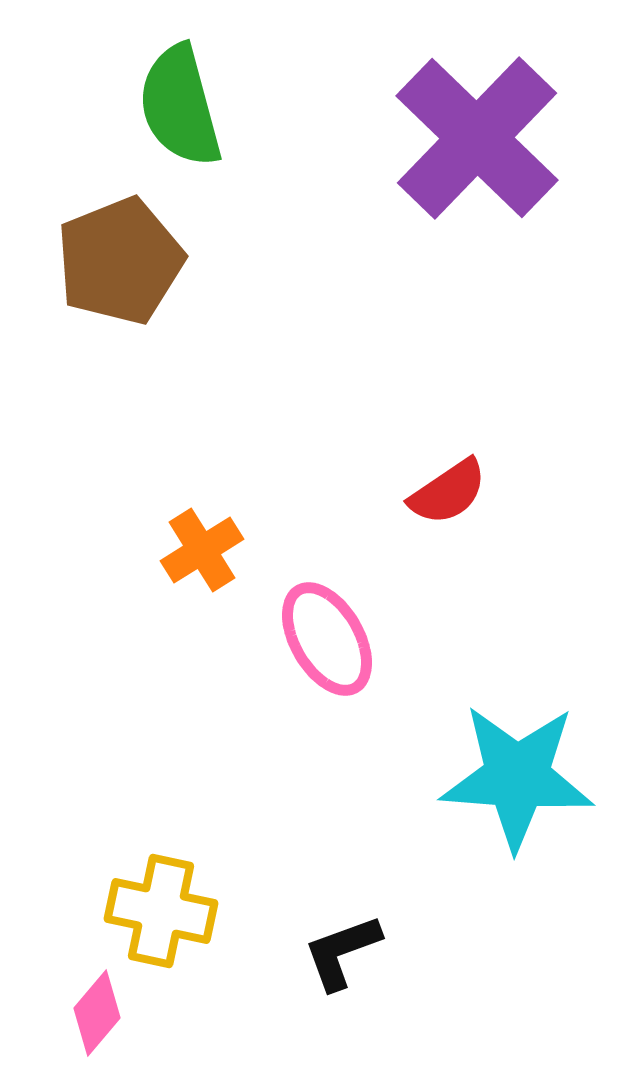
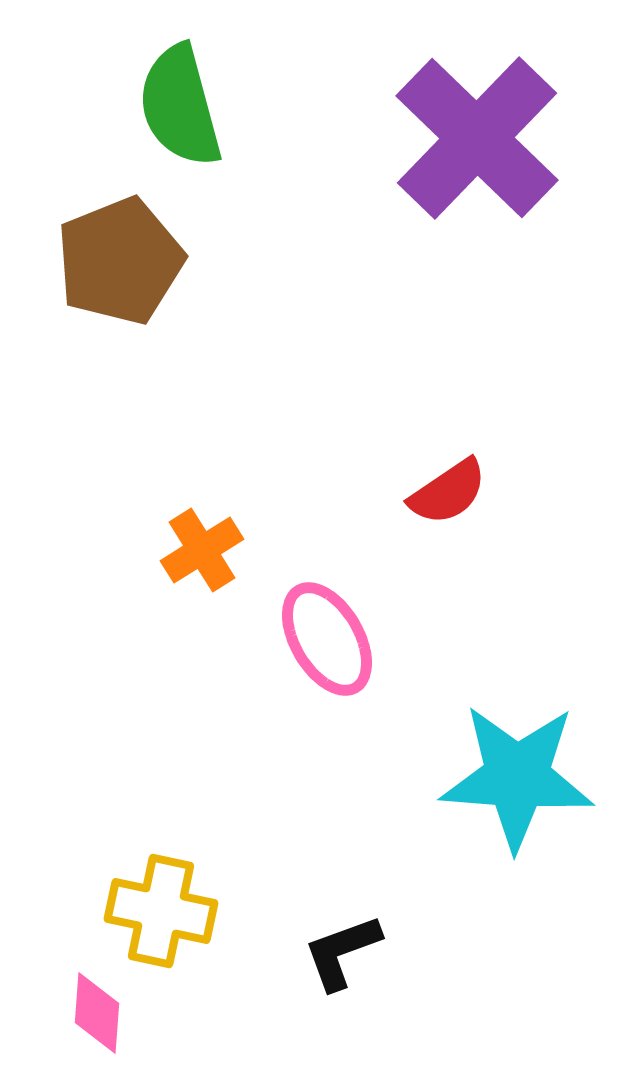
pink diamond: rotated 36 degrees counterclockwise
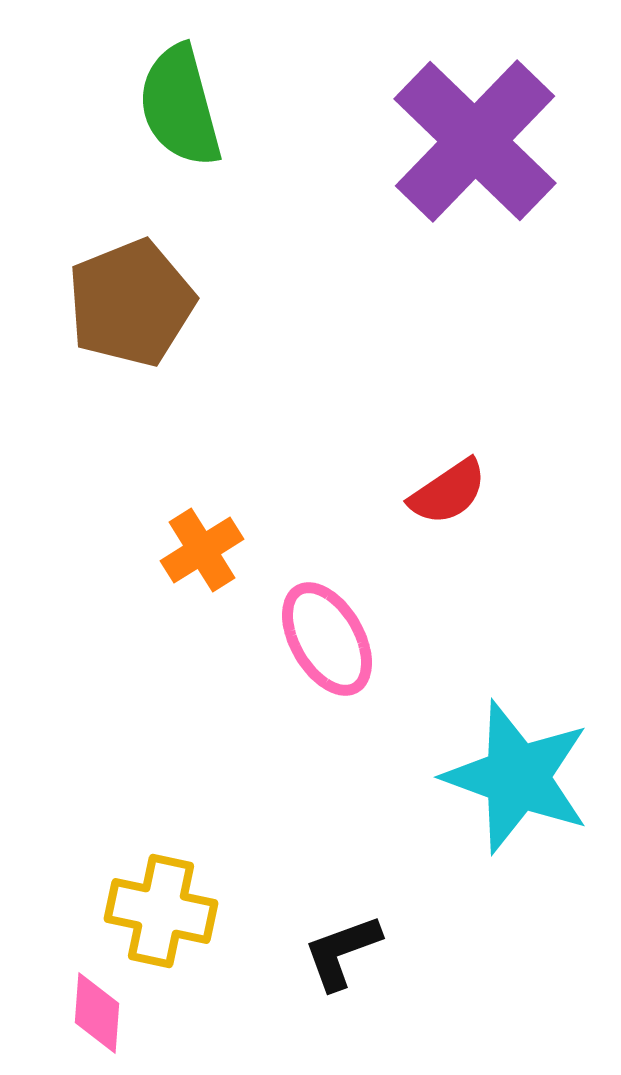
purple cross: moved 2 px left, 3 px down
brown pentagon: moved 11 px right, 42 px down
cyan star: rotated 16 degrees clockwise
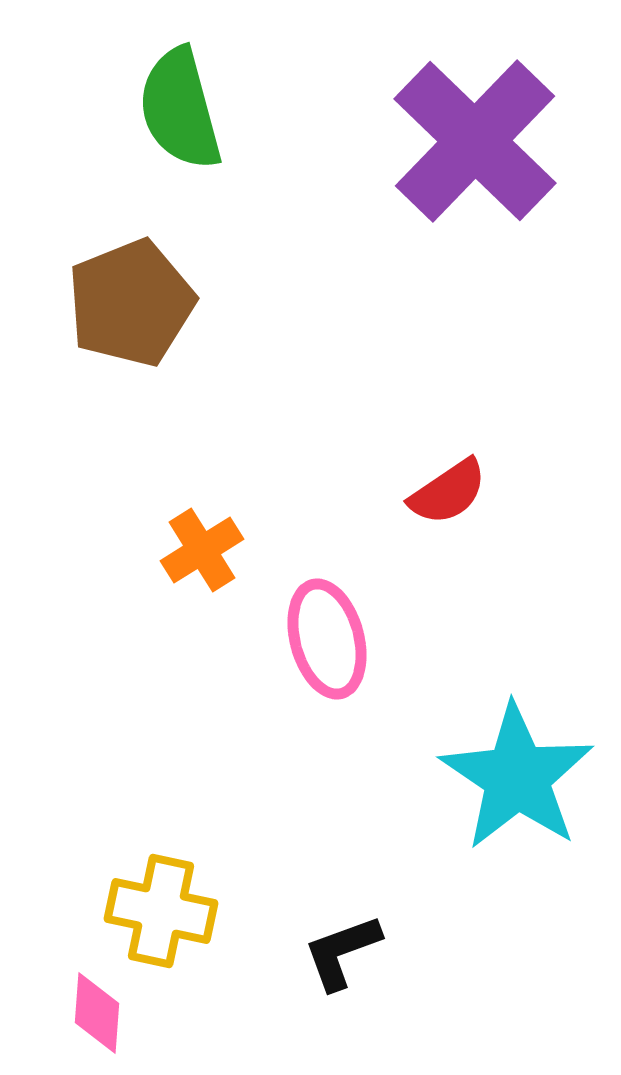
green semicircle: moved 3 px down
pink ellipse: rotated 15 degrees clockwise
cyan star: rotated 14 degrees clockwise
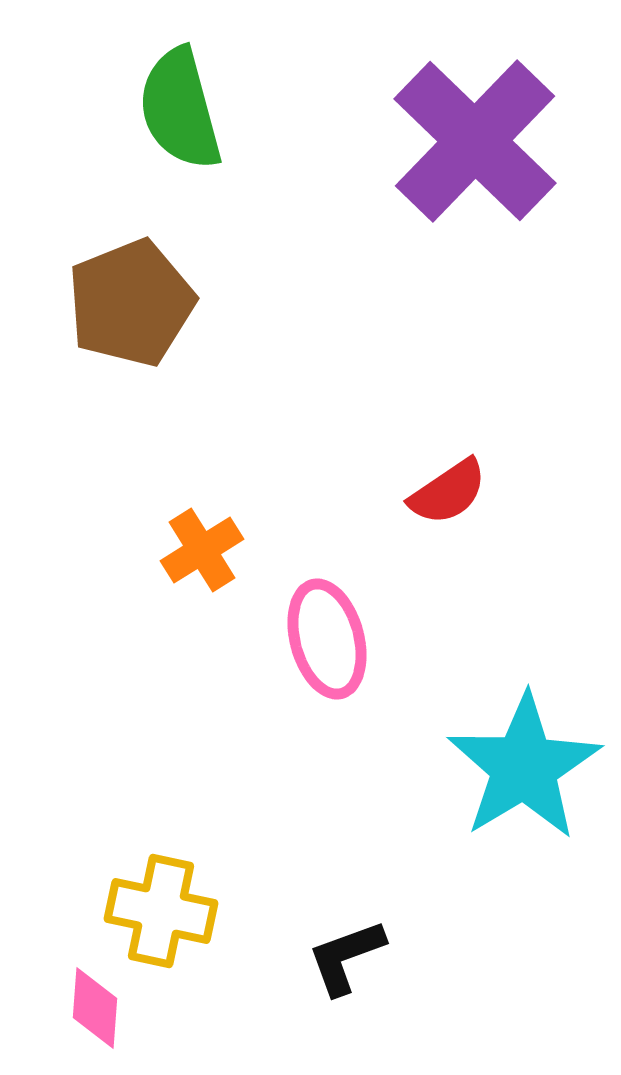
cyan star: moved 7 px right, 10 px up; rotated 7 degrees clockwise
black L-shape: moved 4 px right, 5 px down
pink diamond: moved 2 px left, 5 px up
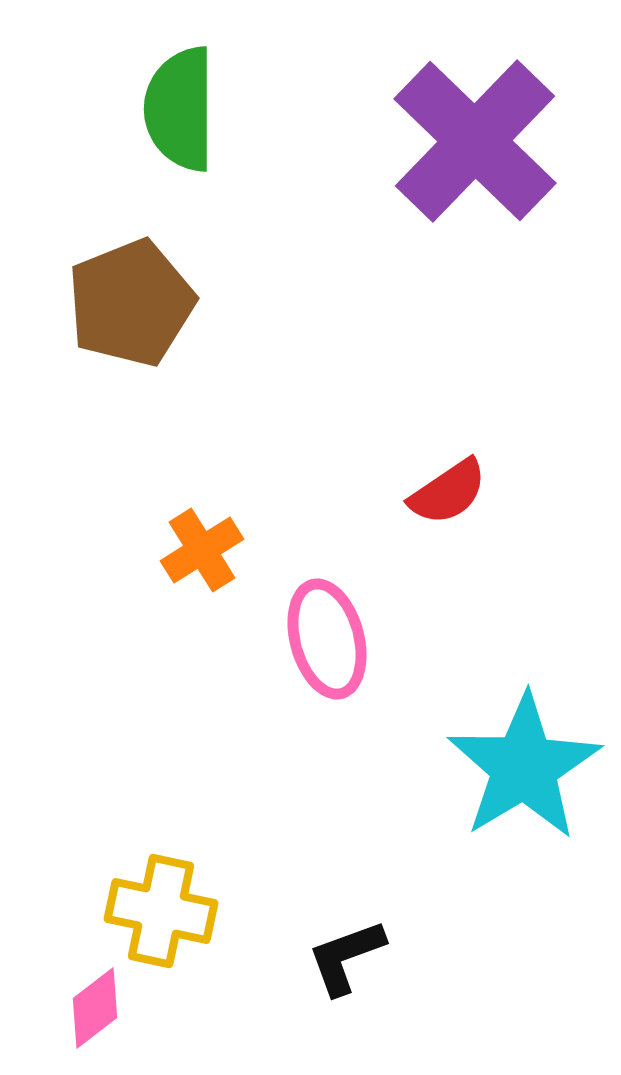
green semicircle: rotated 15 degrees clockwise
pink diamond: rotated 48 degrees clockwise
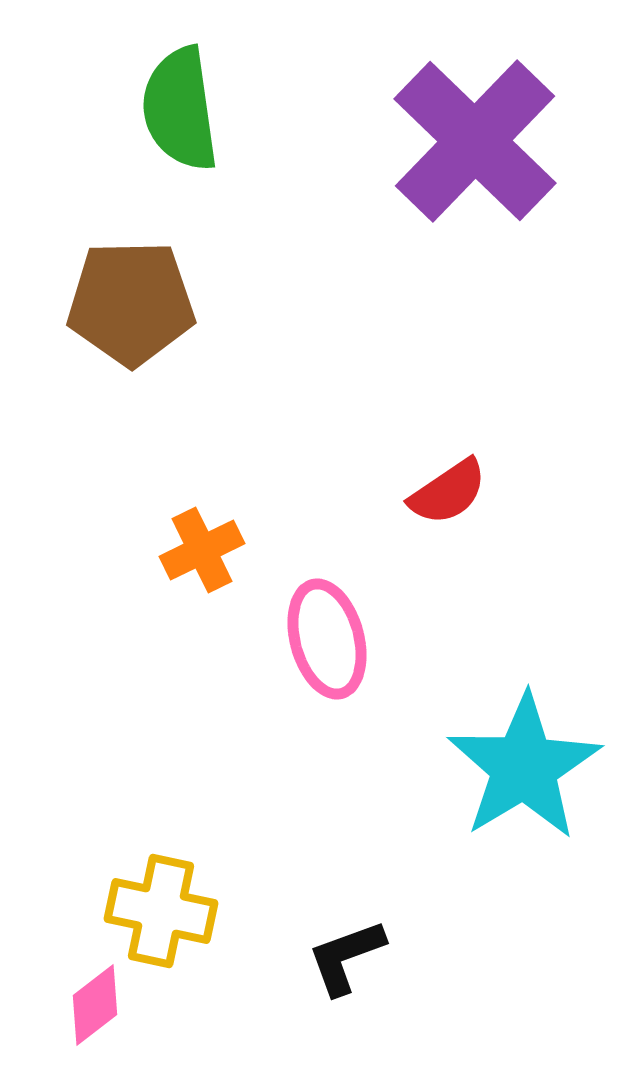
green semicircle: rotated 8 degrees counterclockwise
brown pentagon: rotated 21 degrees clockwise
orange cross: rotated 6 degrees clockwise
pink diamond: moved 3 px up
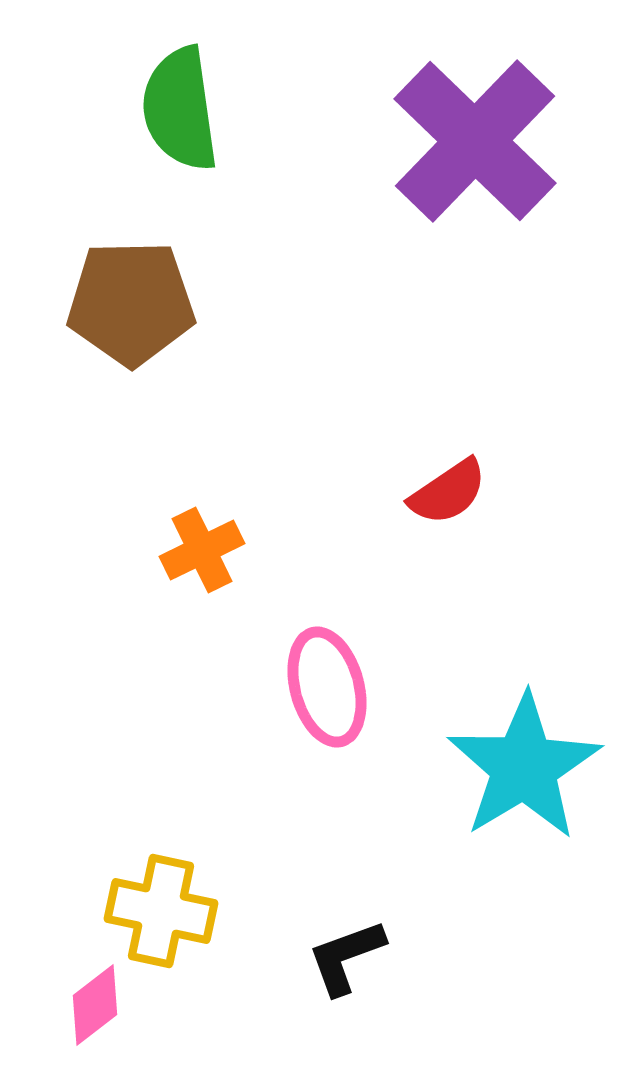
pink ellipse: moved 48 px down
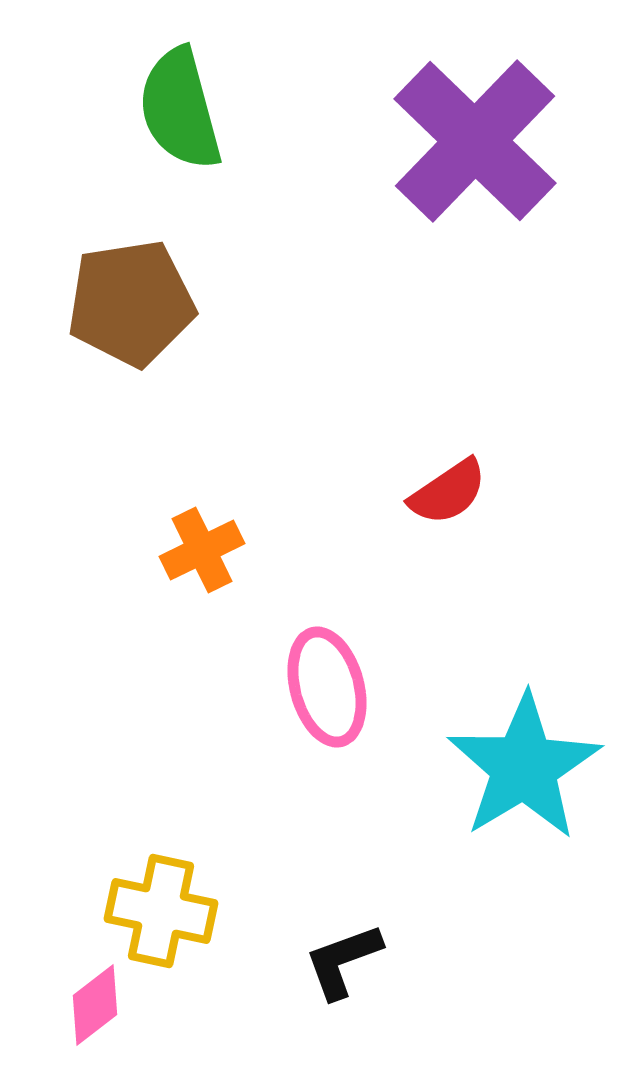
green semicircle: rotated 7 degrees counterclockwise
brown pentagon: rotated 8 degrees counterclockwise
black L-shape: moved 3 px left, 4 px down
